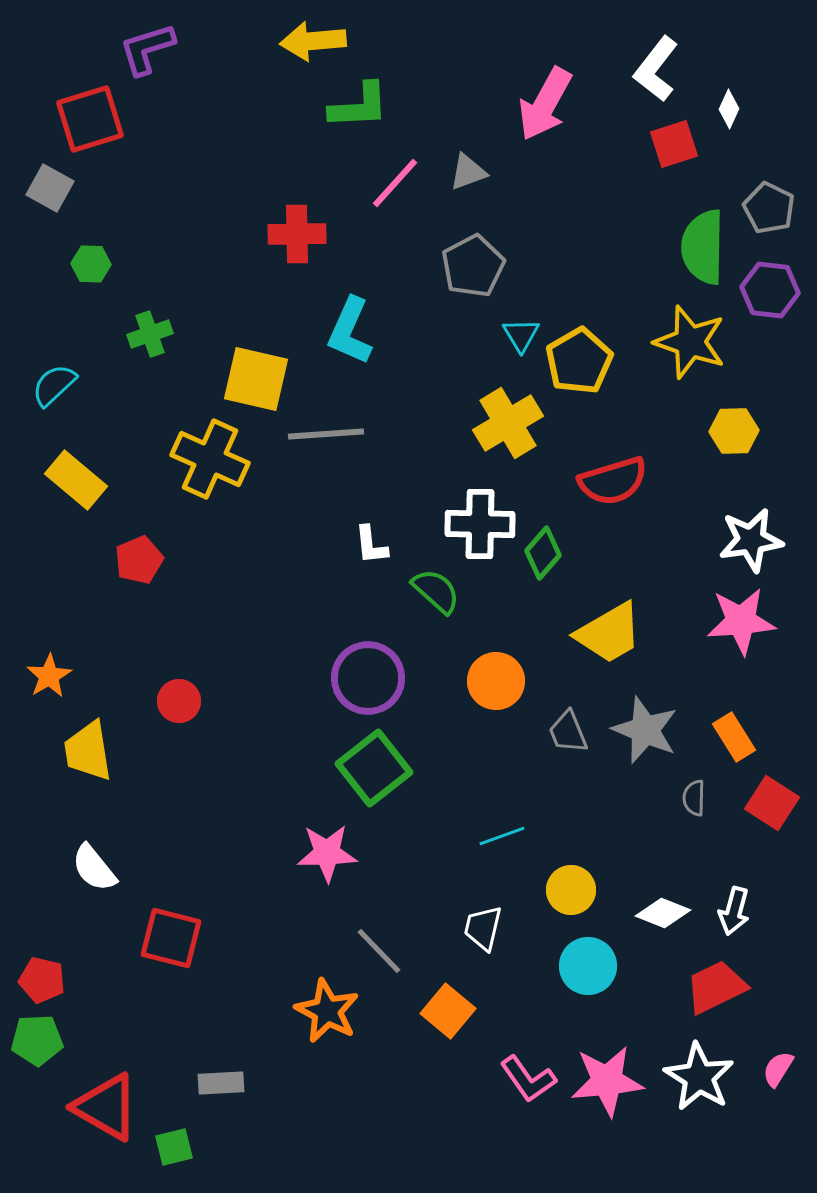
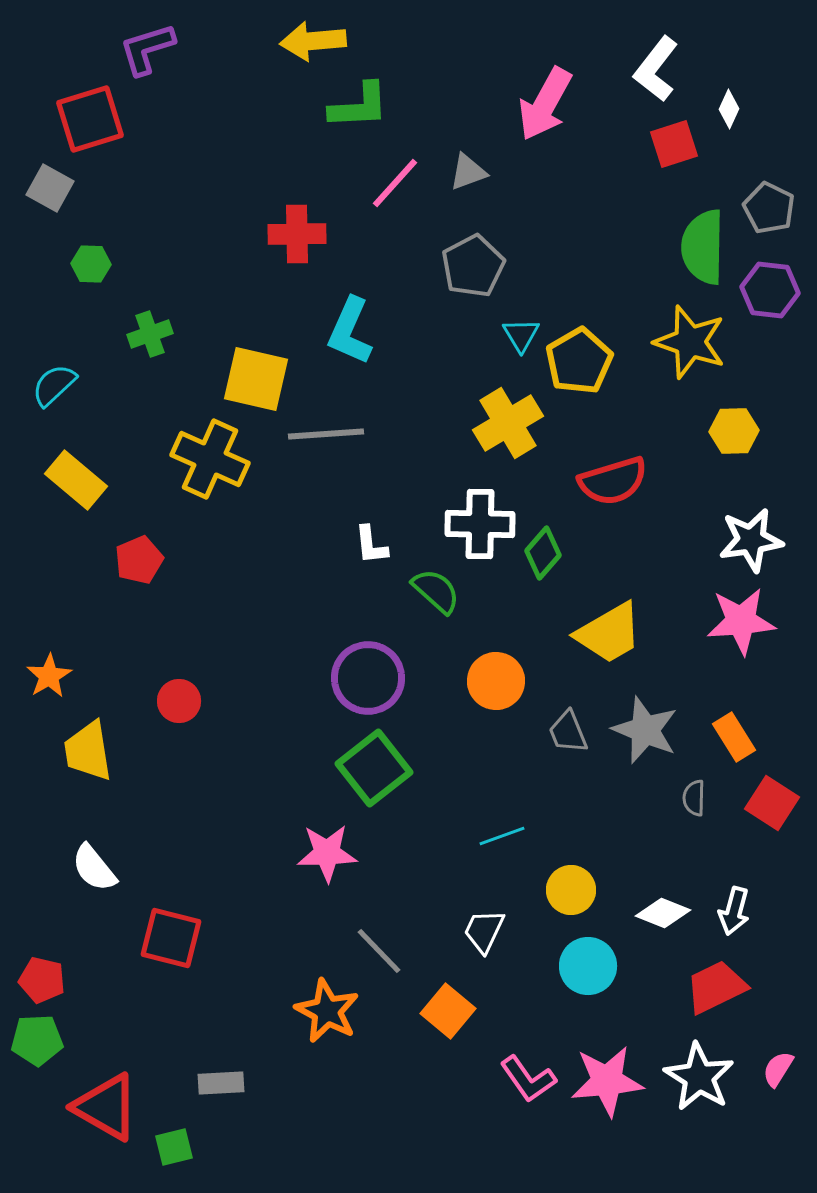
white trapezoid at (483, 928): moved 1 px right, 3 px down; rotated 12 degrees clockwise
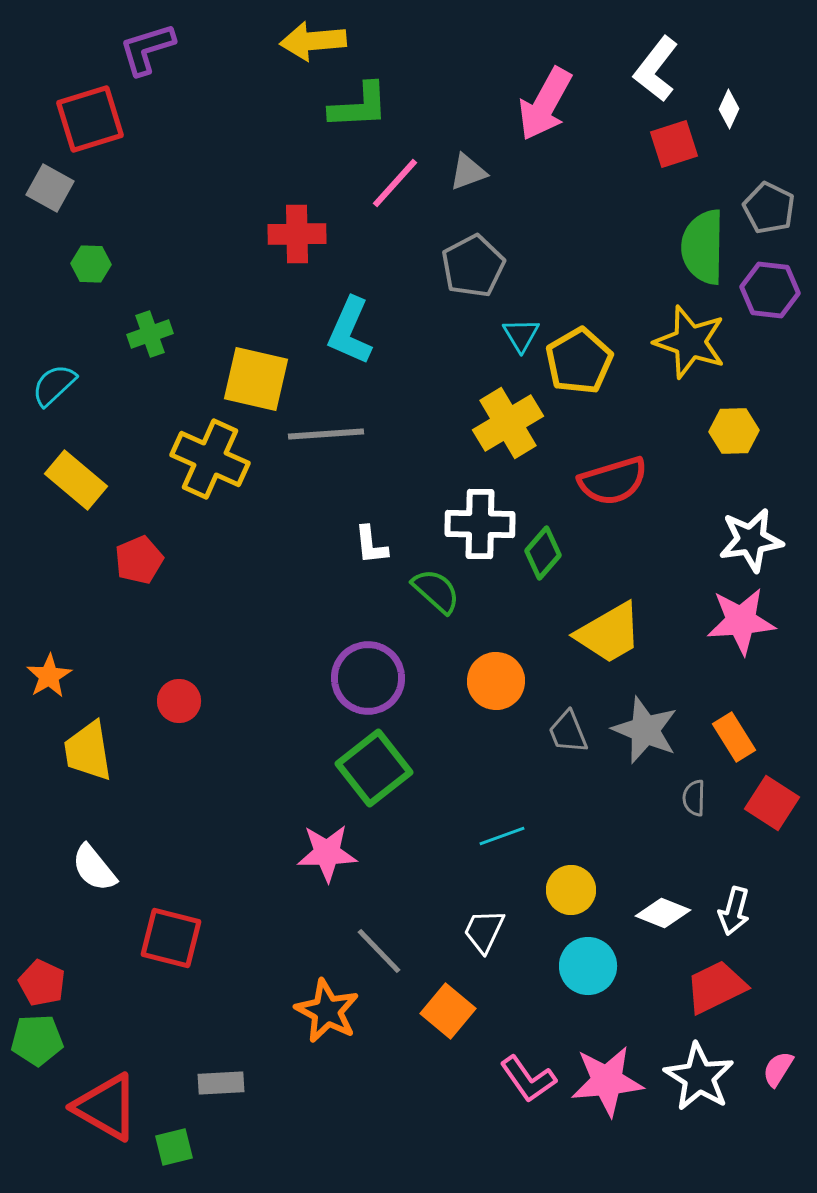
red pentagon at (42, 980): moved 3 px down; rotated 12 degrees clockwise
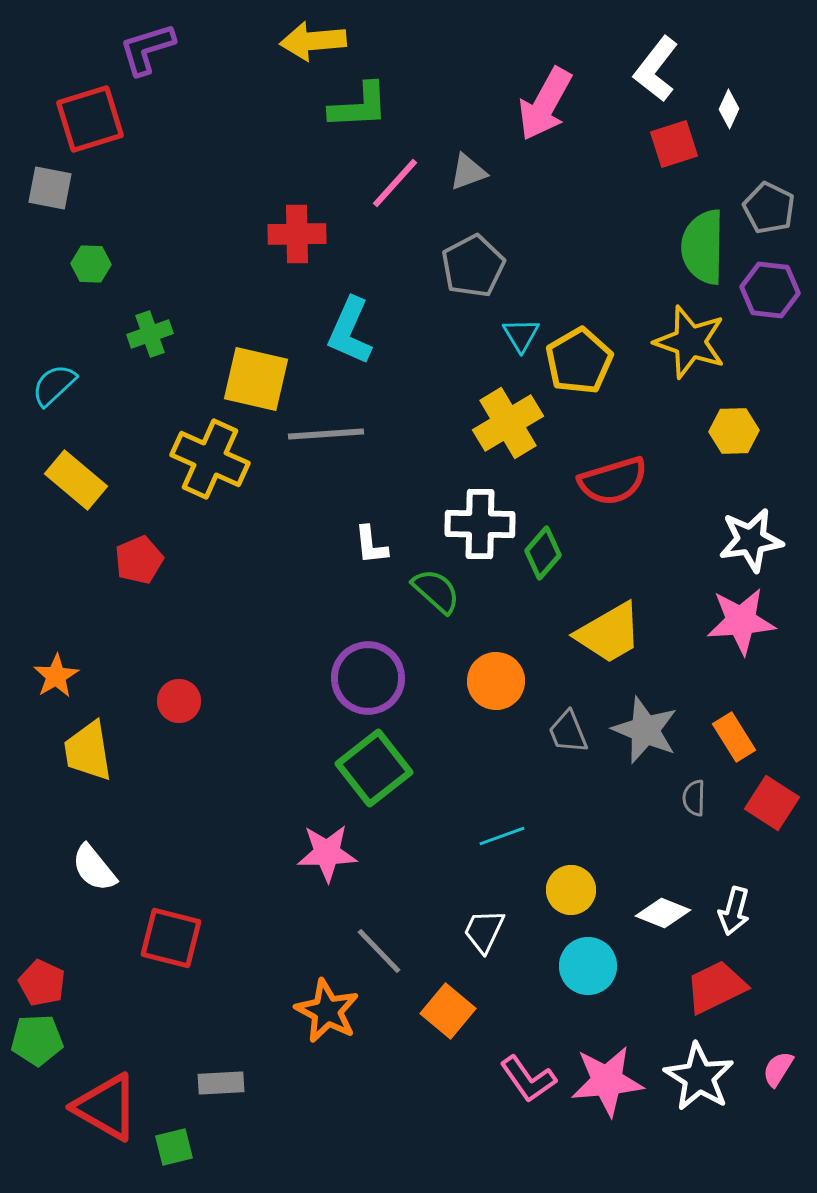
gray square at (50, 188): rotated 18 degrees counterclockwise
orange star at (49, 676): moved 7 px right
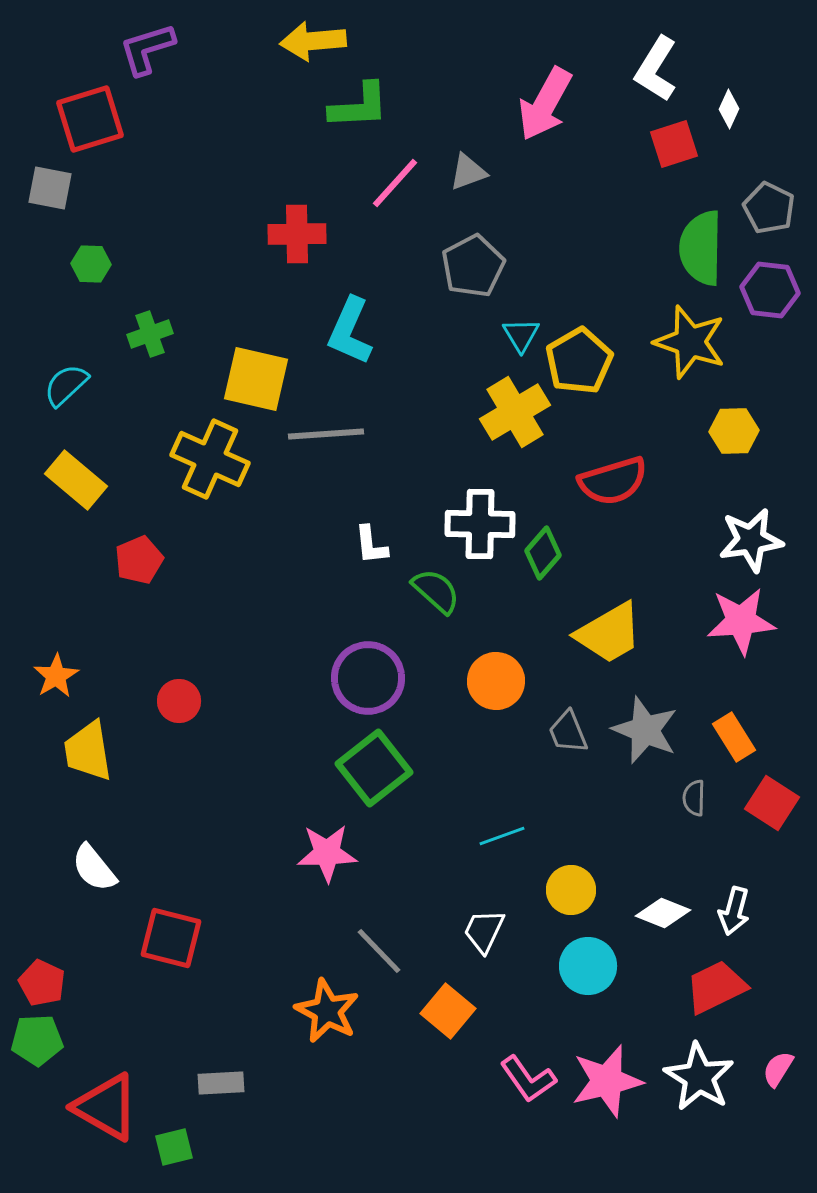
white L-shape at (656, 69): rotated 6 degrees counterclockwise
green semicircle at (703, 247): moved 2 px left, 1 px down
cyan semicircle at (54, 385): moved 12 px right
yellow cross at (508, 423): moved 7 px right, 11 px up
pink star at (607, 1081): rotated 8 degrees counterclockwise
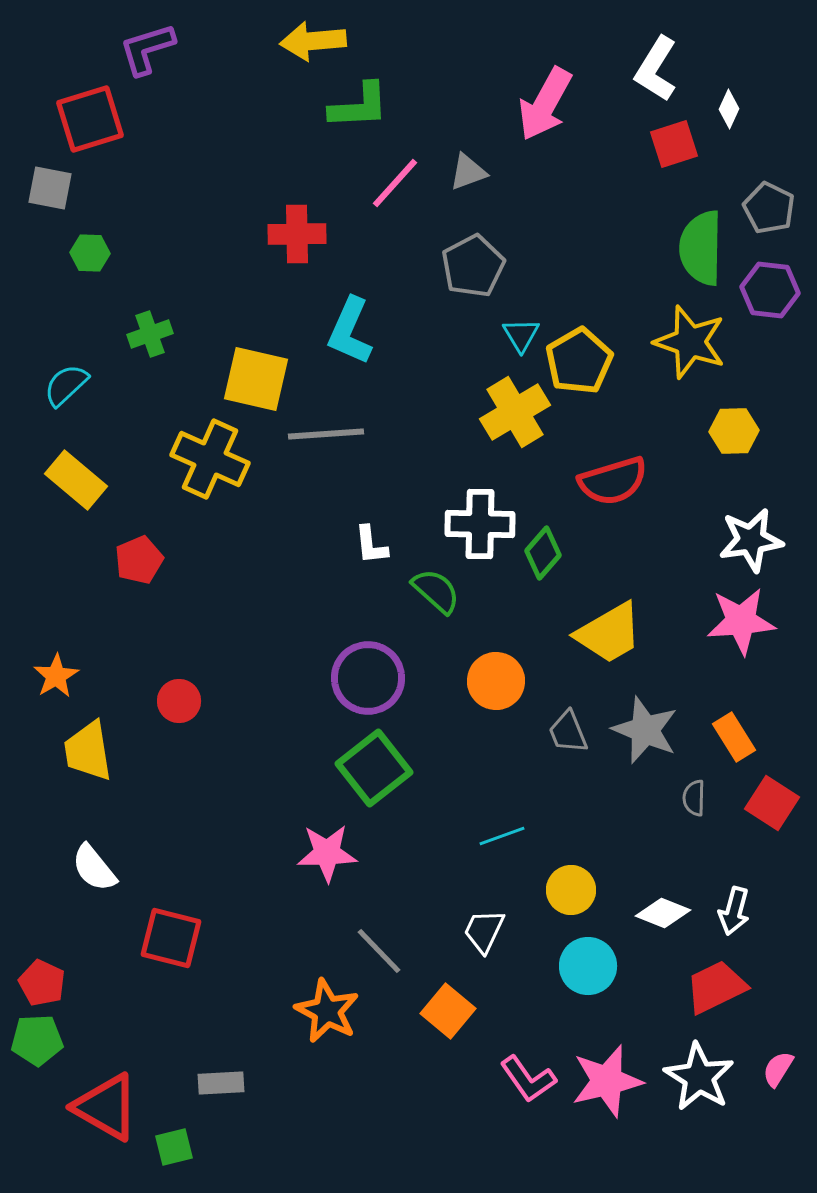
green hexagon at (91, 264): moved 1 px left, 11 px up
